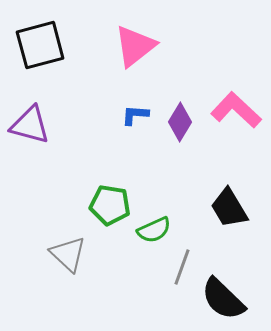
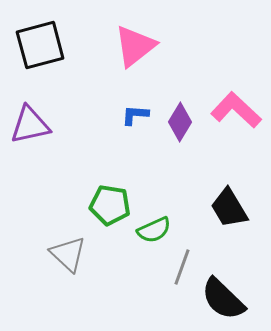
purple triangle: rotated 27 degrees counterclockwise
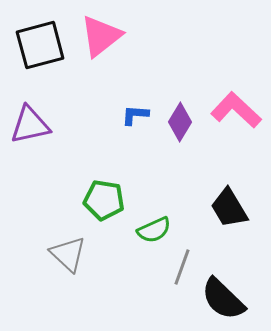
pink triangle: moved 34 px left, 10 px up
green pentagon: moved 6 px left, 5 px up
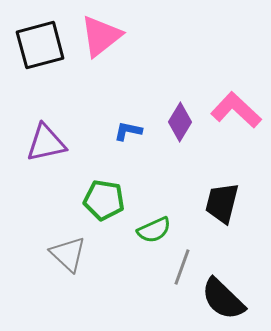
blue L-shape: moved 7 px left, 16 px down; rotated 8 degrees clockwise
purple triangle: moved 16 px right, 18 px down
black trapezoid: moved 7 px left, 5 px up; rotated 45 degrees clockwise
